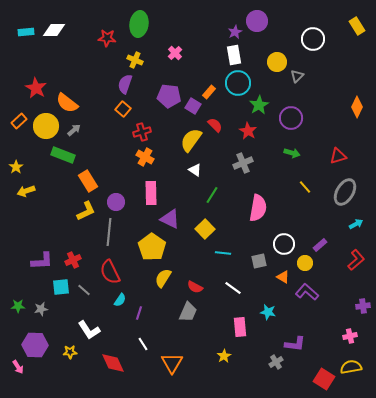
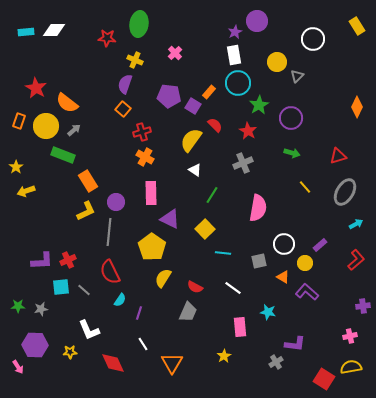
orange rectangle at (19, 121): rotated 28 degrees counterclockwise
red cross at (73, 260): moved 5 px left
white L-shape at (89, 330): rotated 10 degrees clockwise
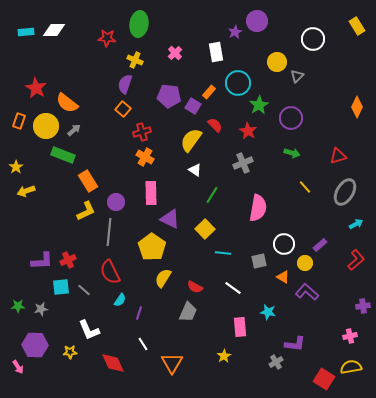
white rectangle at (234, 55): moved 18 px left, 3 px up
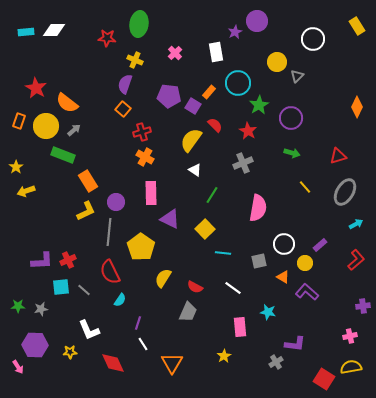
yellow pentagon at (152, 247): moved 11 px left
purple line at (139, 313): moved 1 px left, 10 px down
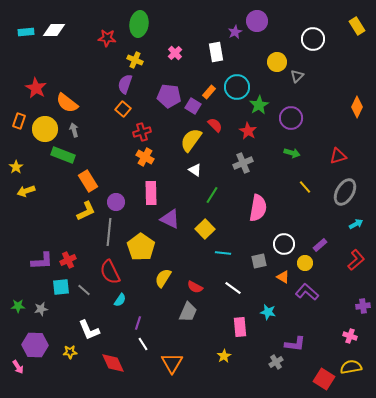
cyan circle at (238, 83): moved 1 px left, 4 px down
yellow circle at (46, 126): moved 1 px left, 3 px down
gray arrow at (74, 130): rotated 64 degrees counterclockwise
pink cross at (350, 336): rotated 32 degrees clockwise
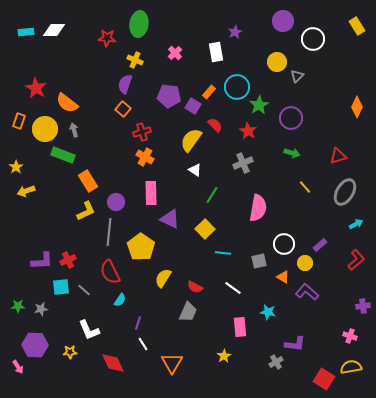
purple circle at (257, 21): moved 26 px right
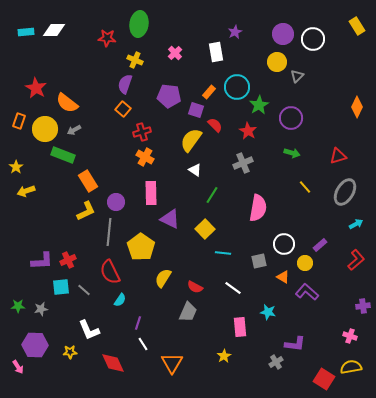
purple circle at (283, 21): moved 13 px down
purple square at (193, 106): moved 3 px right, 4 px down; rotated 14 degrees counterclockwise
gray arrow at (74, 130): rotated 104 degrees counterclockwise
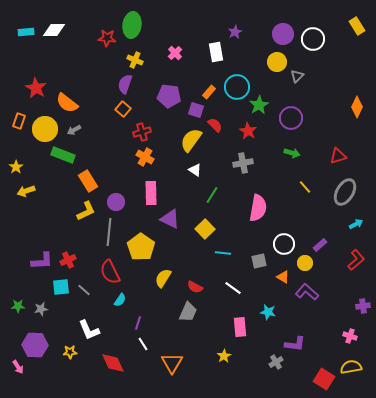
green ellipse at (139, 24): moved 7 px left, 1 px down
gray cross at (243, 163): rotated 12 degrees clockwise
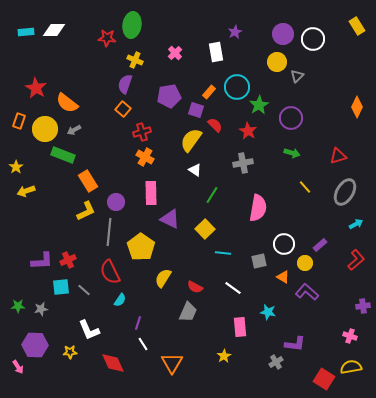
purple pentagon at (169, 96): rotated 15 degrees counterclockwise
